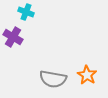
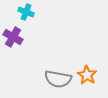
gray semicircle: moved 5 px right
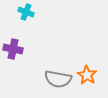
purple cross: moved 12 px down; rotated 18 degrees counterclockwise
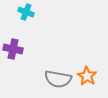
orange star: moved 1 px down
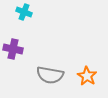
cyan cross: moved 2 px left
gray semicircle: moved 8 px left, 4 px up
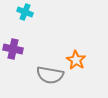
cyan cross: moved 1 px right
orange star: moved 11 px left, 16 px up
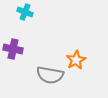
orange star: rotated 12 degrees clockwise
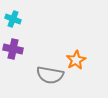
cyan cross: moved 12 px left, 7 px down
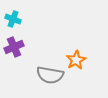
purple cross: moved 1 px right, 2 px up; rotated 36 degrees counterclockwise
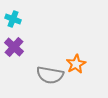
purple cross: rotated 24 degrees counterclockwise
orange star: moved 4 px down
